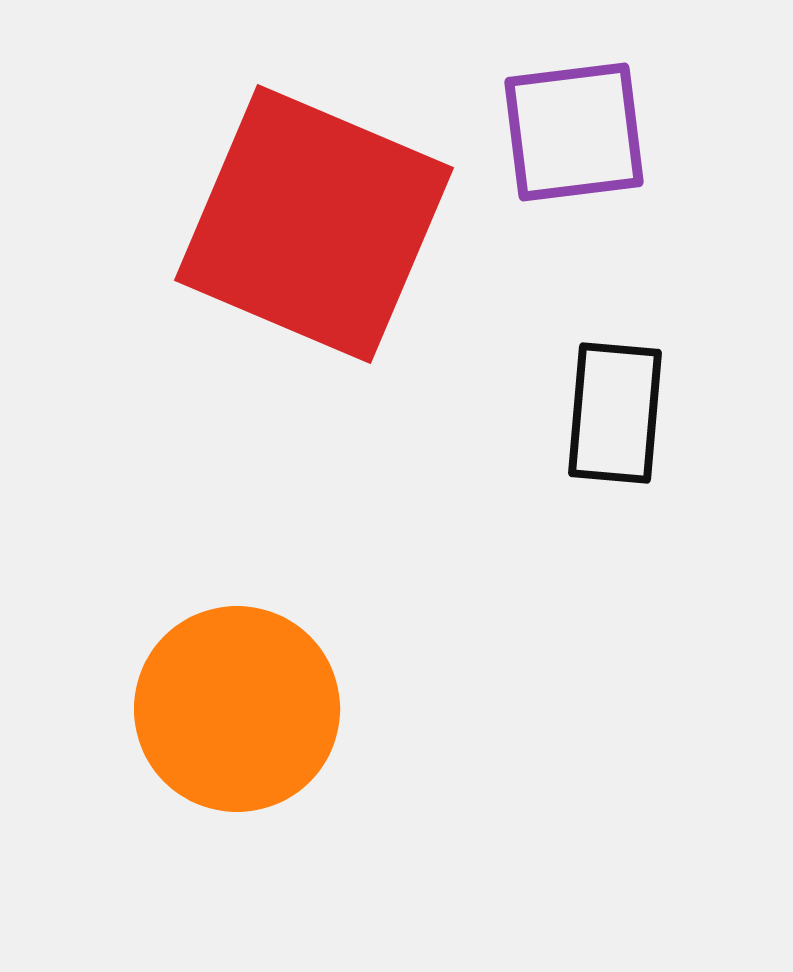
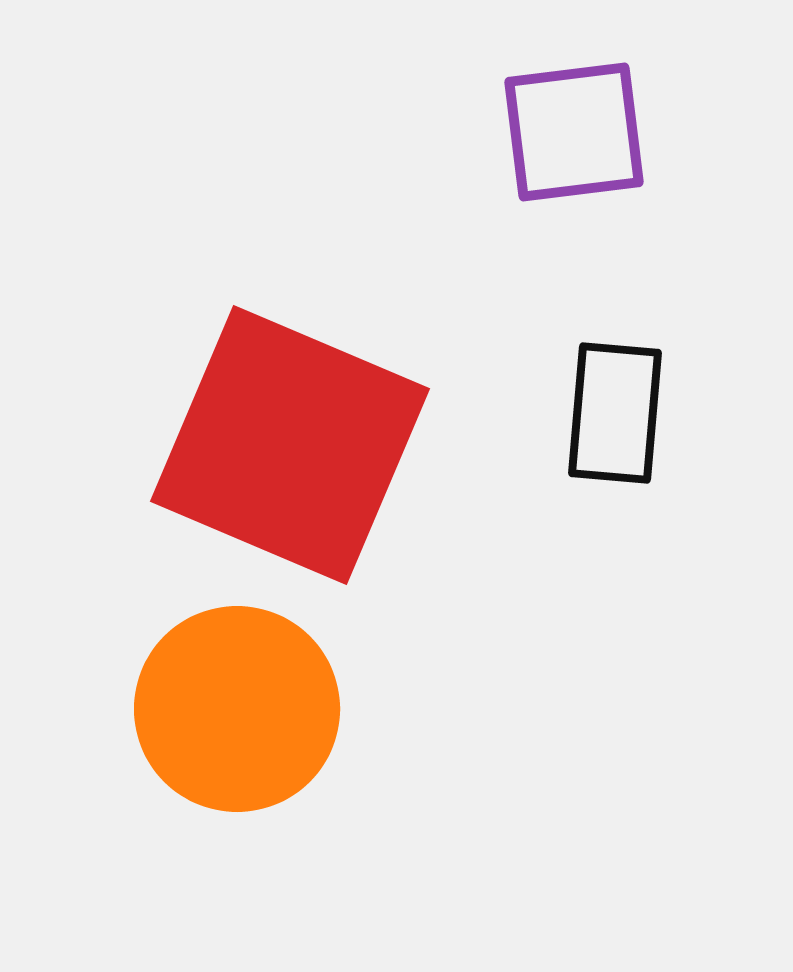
red square: moved 24 px left, 221 px down
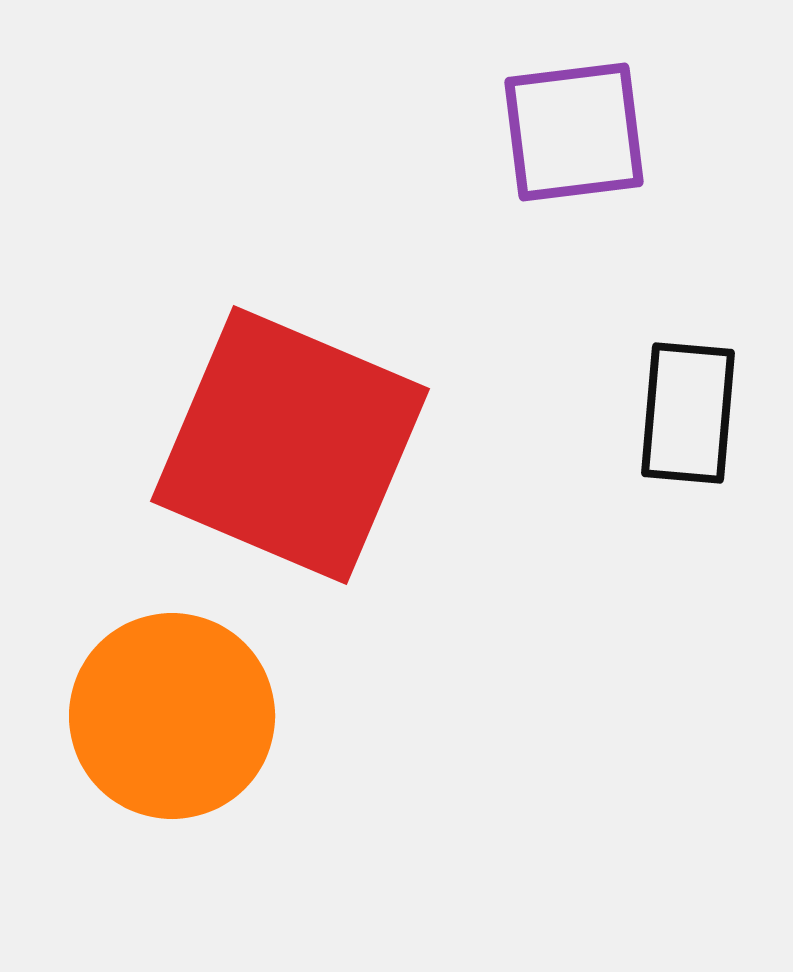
black rectangle: moved 73 px right
orange circle: moved 65 px left, 7 px down
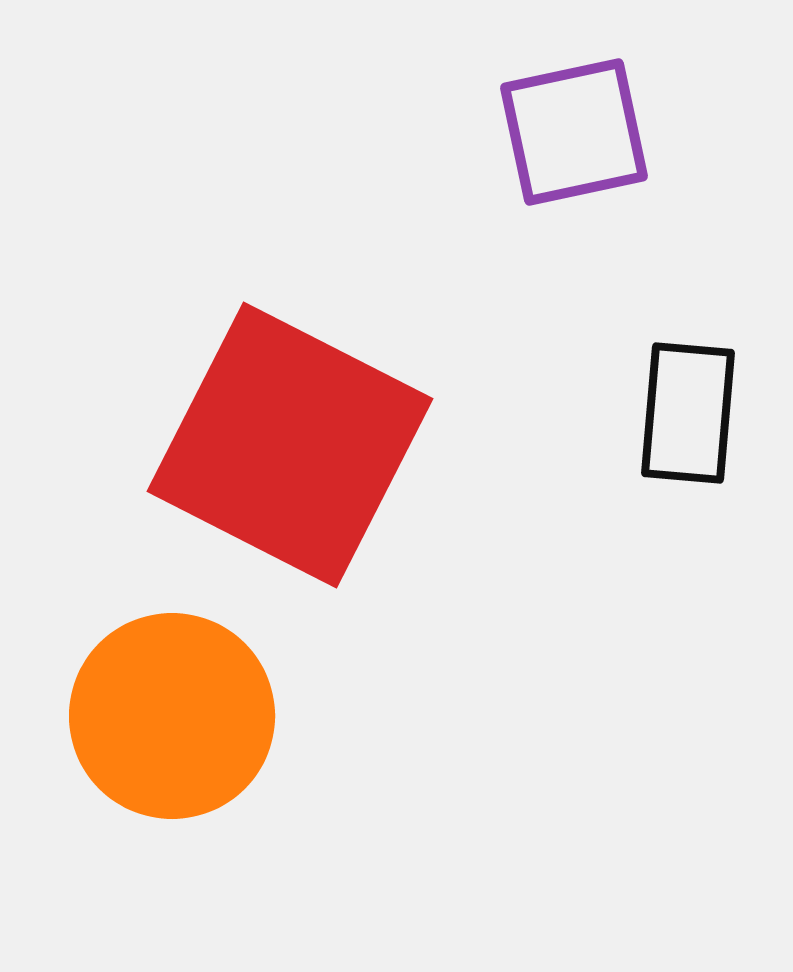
purple square: rotated 5 degrees counterclockwise
red square: rotated 4 degrees clockwise
